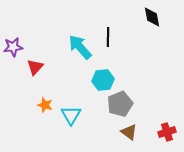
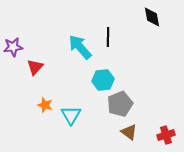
red cross: moved 1 px left, 3 px down
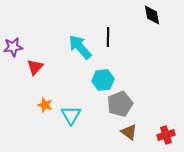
black diamond: moved 2 px up
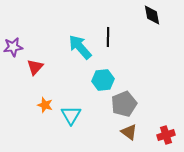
gray pentagon: moved 4 px right
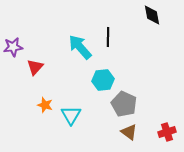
gray pentagon: rotated 25 degrees counterclockwise
red cross: moved 1 px right, 3 px up
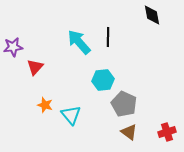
cyan arrow: moved 1 px left, 5 px up
cyan triangle: rotated 10 degrees counterclockwise
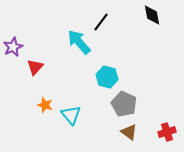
black line: moved 7 px left, 15 px up; rotated 36 degrees clockwise
purple star: rotated 18 degrees counterclockwise
cyan hexagon: moved 4 px right, 3 px up; rotated 20 degrees clockwise
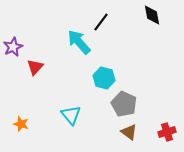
cyan hexagon: moved 3 px left, 1 px down
orange star: moved 24 px left, 19 px down
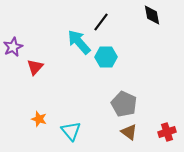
cyan hexagon: moved 2 px right, 21 px up; rotated 15 degrees counterclockwise
cyan triangle: moved 16 px down
orange star: moved 18 px right, 5 px up
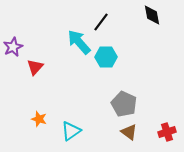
cyan triangle: rotated 35 degrees clockwise
